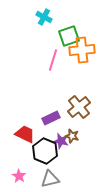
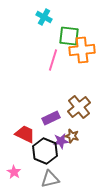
green square: rotated 25 degrees clockwise
purple star: rotated 21 degrees counterclockwise
pink star: moved 5 px left, 4 px up
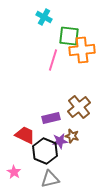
purple rectangle: rotated 12 degrees clockwise
red trapezoid: moved 1 px down
purple star: moved 1 px left
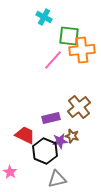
pink line: rotated 25 degrees clockwise
pink star: moved 4 px left
gray triangle: moved 7 px right
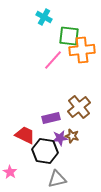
purple star: moved 3 px up
black hexagon: rotated 15 degrees counterclockwise
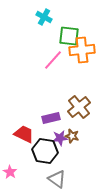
red trapezoid: moved 1 px left, 1 px up
gray triangle: rotated 48 degrees clockwise
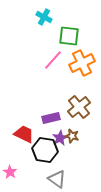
orange cross: moved 13 px down; rotated 20 degrees counterclockwise
purple star: rotated 21 degrees counterclockwise
black hexagon: moved 1 px up
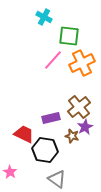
purple star: moved 25 px right, 11 px up
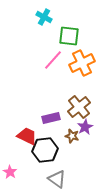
red trapezoid: moved 3 px right, 2 px down
black hexagon: rotated 15 degrees counterclockwise
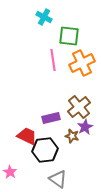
pink line: rotated 50 degrees counterclockwise
gray triangle: moved 1 px right
